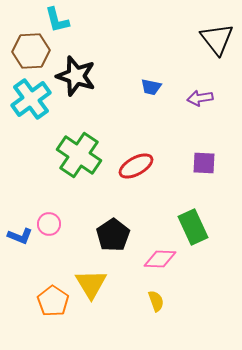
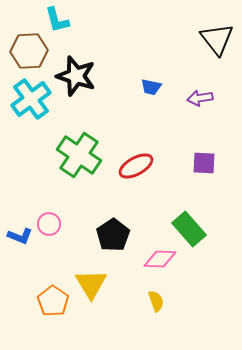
brown hexagon: moved 2 px left
green rectangle: moved 4 px left, 2 px down; rotated 16 degrees counterclockwise
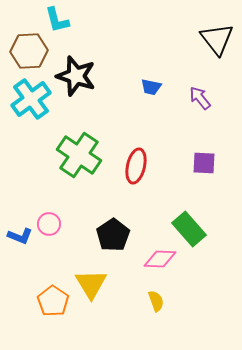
purple arrow: rotated 60 degrees clockwise
red ellipse: rotated 48 degrees counterclockwise
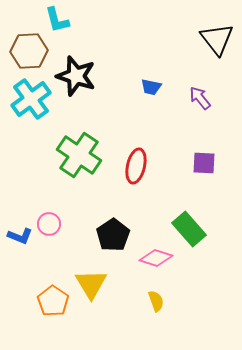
pink diamond: moved 4 px left, 1 px up; rotated 16 degrees clockwise
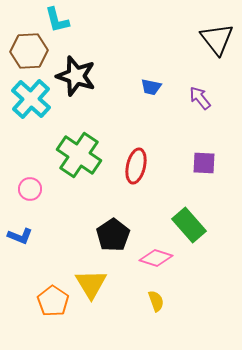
cyan cross: rotated 12 degrees counterclockwise
pink circle: moved 19 px left, 35 px up
green rectangle: moved 4 px up
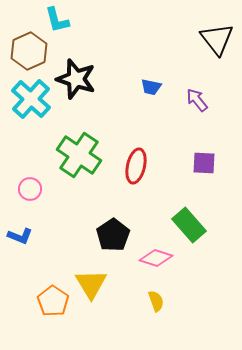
brown hexagon: rotated 21 degrees counterclockwise
black star: moved 3 px down
purple arrow: moved 3 px left, 2 px down
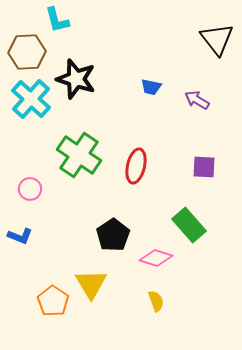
brown hexagon: moved 2 px left, 1 px down; rotated 21 degrees clockwise
purple arrow: rotated 20 degrees counterclockwise
purple square: moved 4 px down
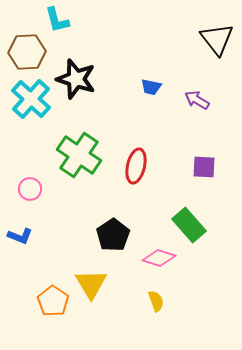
pink diamond: moved 3 px right
